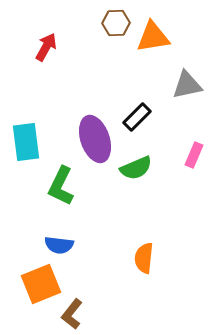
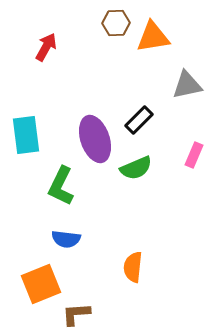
black rectangle: moved 2 px right, 3 px down
cyan rectangle: moved 7 px up
blue semicircle: moved 7 px right, 6 px up
orange semicircle: moved 11 px left, 9 px down
brown L-shape: moved 4 px right; rotated 48 degrees clockwise
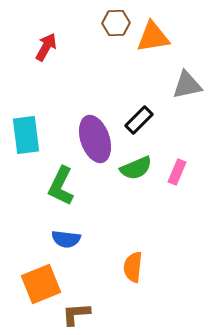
pink rectangle: moved 17 px left, 17 px down
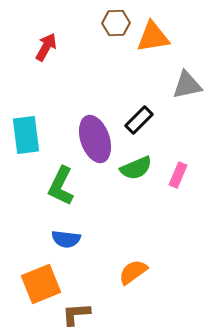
pink rectangle: moved 1 px right, 3 px down
orange semicircle: moved 5 px down; rotated 48 degrees clockwise
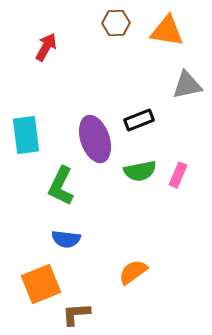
orange triangle: moved 14 px right, 6 px up; rotated 18 degrees clockwise
black rectangle: rotated 24 degrees clockwise
green semicircle: moved 4 px right, 3 px down; rotated 12 degrees clockwise
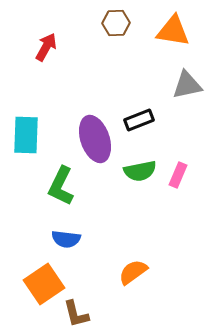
orange triangle: moved 6 px right
cyan rectangle: rotated 9 degrees clockwise
orange square: moved 3 px right; rotated 12 degrees counterclockwise
brown L-shape: rotated 100 degrees counterclockwise
